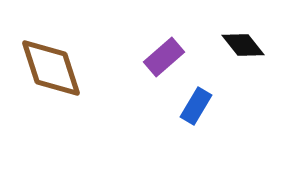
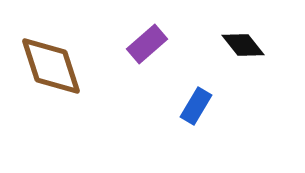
purple rectangle: moved 17 px left, 13 px up
brown diamond: moved 2 px up
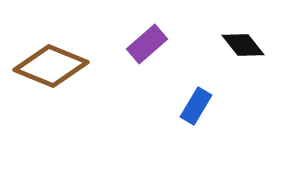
brown diamond: rotated 50 degrees counterclockwise
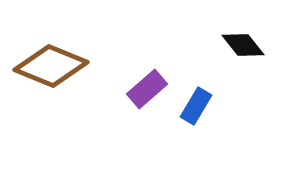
purple rectangle: moved 45 px down
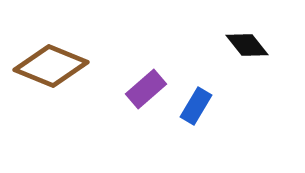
black diamond: moved 4 px right
purple rectangle: moved 1 px left
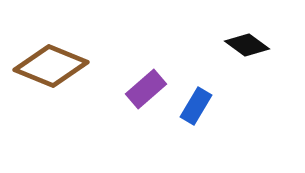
black diamond: rotated 15 degrees counterclockwise
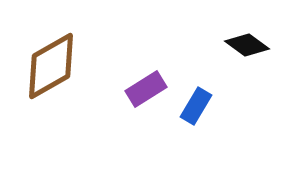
brown diamond: rotated 52 degrees counterclockwise
purple rectangle: rotated 9 degrees clockwise
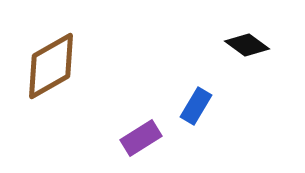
purple rectangle: moved 5 px left, 49 px down
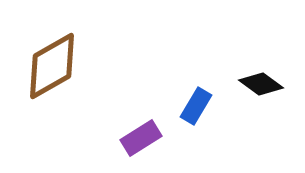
black diamond: moved 14 px right, 39 px down
brown diamond: moved 1 px right
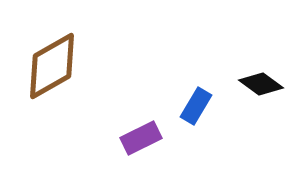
purple rectangle: rotated 6 degrees clockwise
